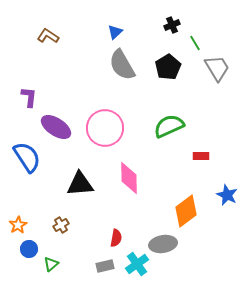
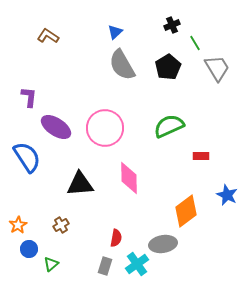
gray rectangle: rotated 60 degrees counterclockwise
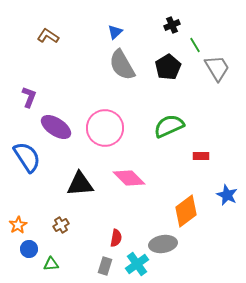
green line: moved 2 px down
purple L-shape: rotated 15 degrees clockwise
pink diamond: rotated 44 degrees counterclockwise
green triangle: rotated 35 degrees clockwise
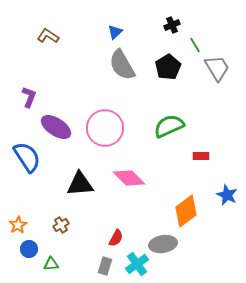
red semicircle: rotated 18 degrees clockwise
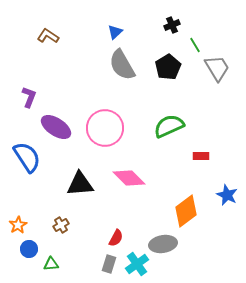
gray rectangle: moved 4 px right, 2 px up
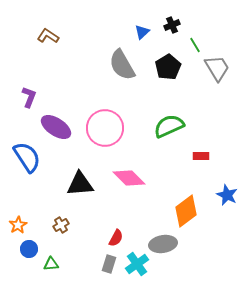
blue triangle: moved 27 px right
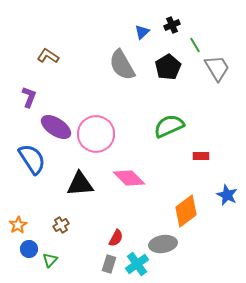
brown L-shape: moved 20 px down
pink circle: moved 9 px left, 6 px down
blue semicircle: moved 5 px right, 2 px down
green triangle: moved 1 px left, 4 px up; rotated 42 degrees counterclockwise
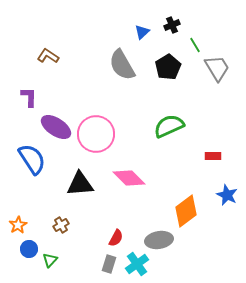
purple L-shape: rotated 20 degrees counterclockwise
red rectangle: moved 12 px right
gray ellipse: moved 4 px left, 4 px up
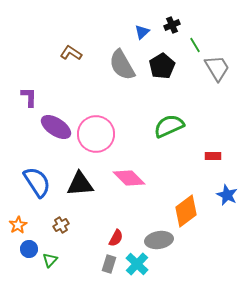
brown L-shape: moved 23 px right, 3 px up
black pentagon: moved 6 px left, 1 px up
blue semicircle: moved 5 px right, 23 px down
cyan cross: rotated 10 degrees counterclockwise
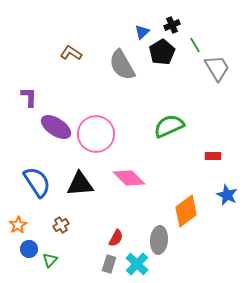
black pentagon: moved 14 px up
gray ellipse: rotated 76 degrees counterclockwise
